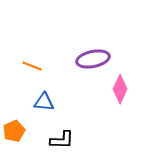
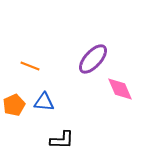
purple ellipse: rotated 36 degrees counterclockwise
orange line: moved 2 px left
pink diamond: rotated 48 degrees counterclockwise
orange pentagon: moved 26 px up
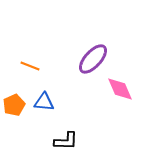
black L-shape: moved 4 px right, 1 px down
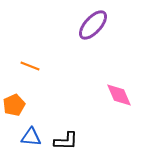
purple ellipse: moved 34 px up
pink diamond: moved 1 px left, 6 px down
blue triangle: moved 13 px left, 35 px down
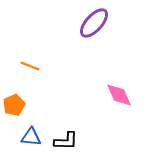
purple ellipse: moved 1 px right, 2 px up
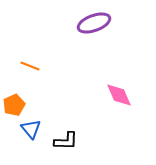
purple ellipse: rotated 28 degrees clockwise
blue triangle: moved 8 px up; rotated 45 degrees clockwise
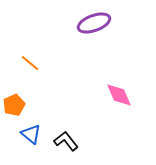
orange line: moved 3 px up; rotated 18 degrees clockwise
blue triangle: moved 5 px down; rotated 10 degrees counterclockwise
black L-shape: rotated 130 degrees counterclockwise
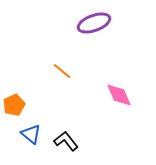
orange line: moved 32 px right, 8 px down
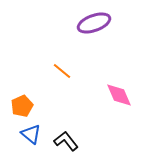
orange pentagon: moved 8 px right, 1 px down
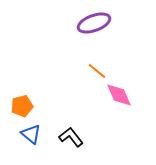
orange line: moved 35 px right
orange pentagon: rotated 10 degrees clockwise
black L-shape: moved 5 px right, 4 px up
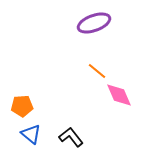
orange pentagon: rotated 10 degrees clockwise
